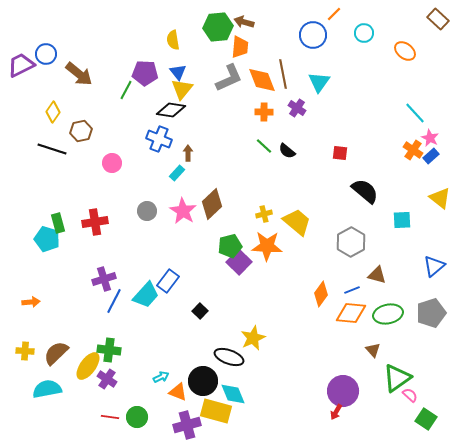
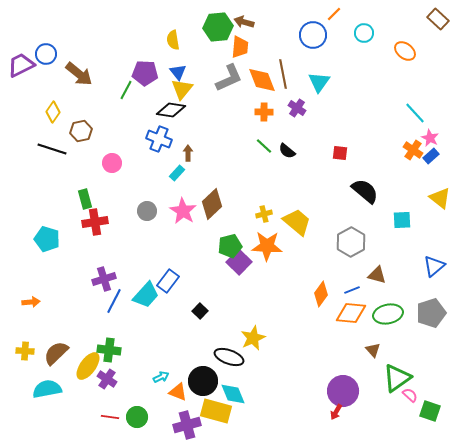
green rectangle at (58, 223): moved 27 px right, 24 px up
green square at (426, 419): moved 4 px right, 8 px up; rotated 15 degrees counterclockwise
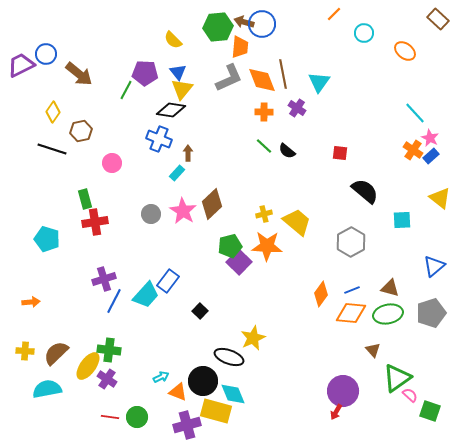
blue circle at (313, 35): moved 51 px left, 11 px up
yellow semicircle at (173, 40): rotated 36 degrees counterclockwise
gray circle at (147, 211): moved 4 px right, 3 px down
brown triangle at (377, 275): moved 13 px right, 13 px down
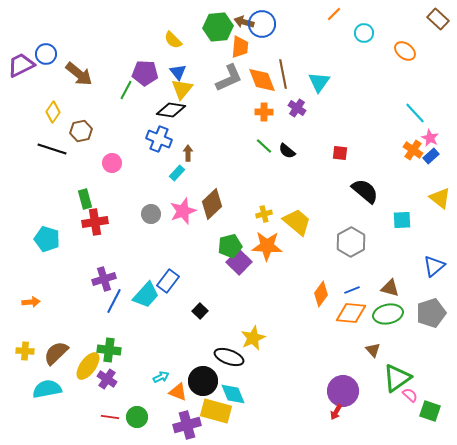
pink star at (183, 211): rotated 20 degrees clockwise
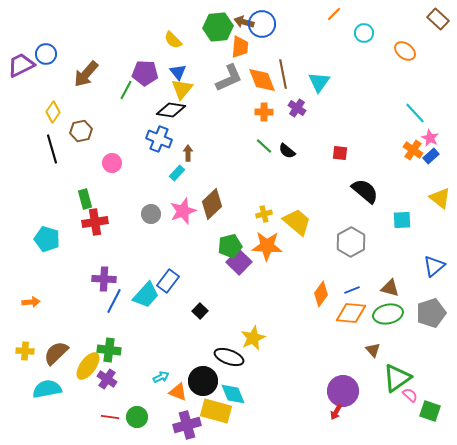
brown arrow at (79, 74): moved 7 px right; rotated 92 degrees clockwise
black line at (52, 149): rotated 56 degrees clockwise
purple cross at (104, 279): rotated 20 degrees clockwise
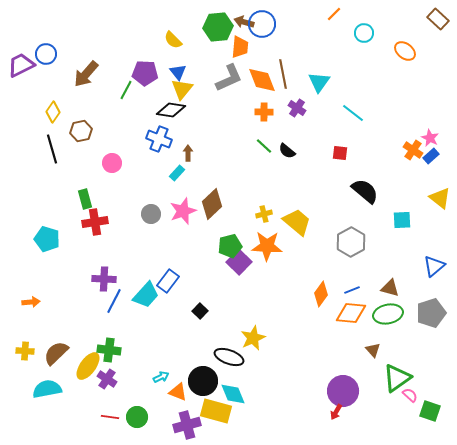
cyan line at (415, 113): moved 62 px left; rotated 10 degrees counterclockwise
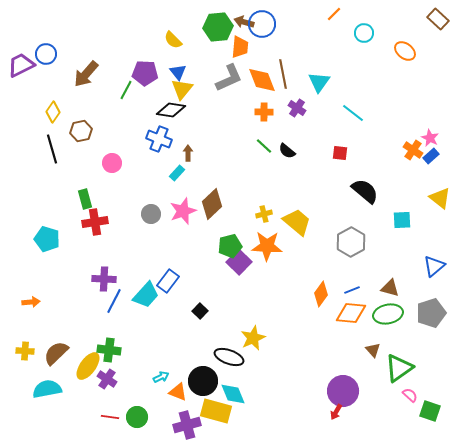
green triangle at (397, 378): moved 2 px right, 10 px up
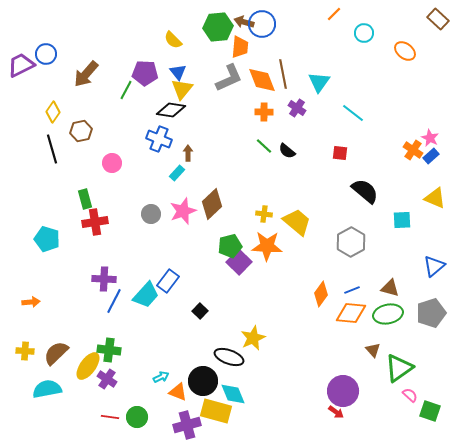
yellow triangle at (440, 198): moved 5 px left; rotated 15 degrees counterclockwise
yellow cross at (264, 214): rotated 21 degrees clockwise
red arrow at (336, 412): rotated 84 degrees counterclockwise
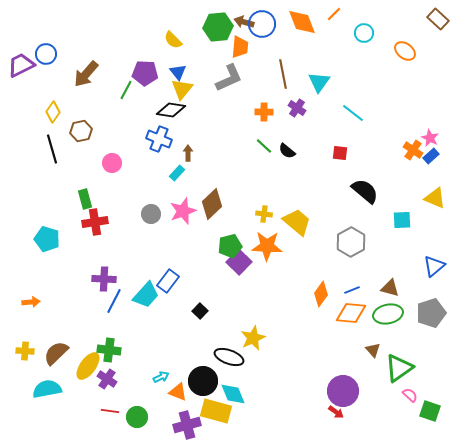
orange diamond at (262, 80): moved 40 px right, 58 px up
red line at (110, 417): moved 6 px up
